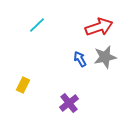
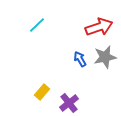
yellow rectangle: moved 19 px right, 7 px down; rotated 14 degrees clockwise
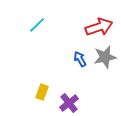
yellow rectangle: rotated 21 degrees counterclockwise
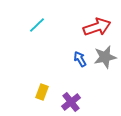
red arrow: moved 2 px left
purple cross: moved 2 px right, 1 px up
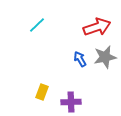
purple cross: rotated 36 degrees clockwise
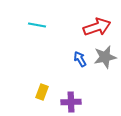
cyan line: rotated 54 degrees clockwise
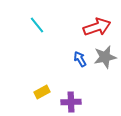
cyan line: rotated 42 degrees clockwise
yellow rectangle: rotated 42 degrees clockwise
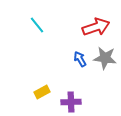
red arrow: moved 1 px left
gray star: moved 1 px down; rotated 20 degrees clockwise
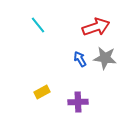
cyan line: moved 1 px right
purple cross: moved 7 px right
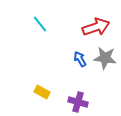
cyan line: moved 2 px right, 1 px up
yellow rectangle: rotated 56 degrees clockwise
purple cross: rotated 18 degrees clockwise
